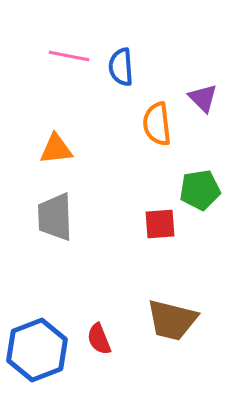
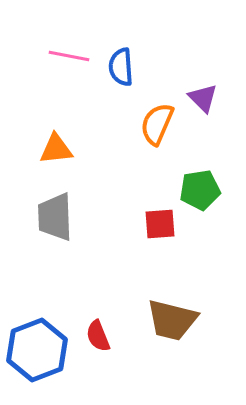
orange semicircle: rotated 30 degrees clockwise
red semicircle: moved 1 px left, 3 px up
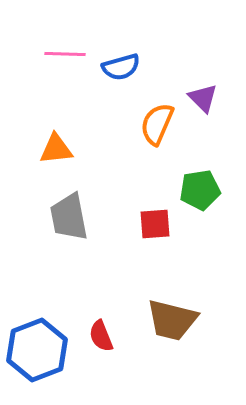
pink line: moved 4 px left, 2 px up; rotated 9 degrees counterclockwise
blue semicircle: rotated 102 degrees counterclockwise
gray trapezoid: moved 14 px right; rotated 9 degrees counterclockwise
red square: moved 5 px left
red semicircle: moved 3 px right
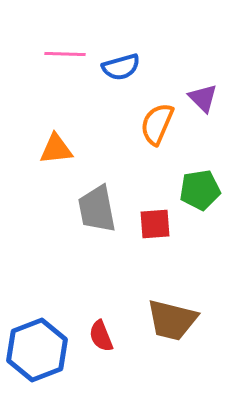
gray trapezoid: moved 28 px right, 8 px up
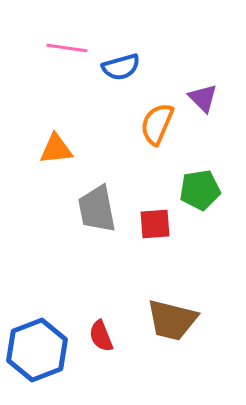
pink line: moved 2 px right, 6 px up; rotated 6 degrees clockwise
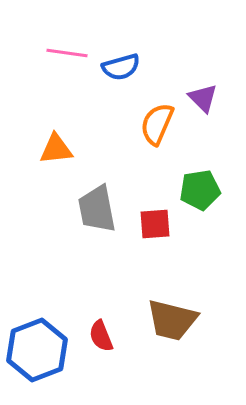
pink line: moved 5 px down
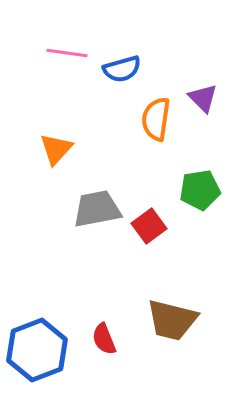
blue semicircle: moved 1 px right, 2 px down
orange semicircle: moved 1 px left, 5 px up; rotated 15 degrees counterclockwise
orange triangle: rotated 42 degrees counterclockwise
gray trapezoid: rotated 90 degrees clockwise
red square: moved 6 px left, 2 px down; rotated 32 degrees counterclockwise
red semicircle: moved 3 px right, 3 px down
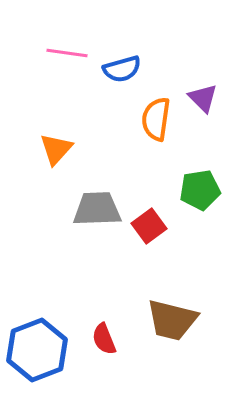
gray trapezoid: rotated 9 degrees clockwise
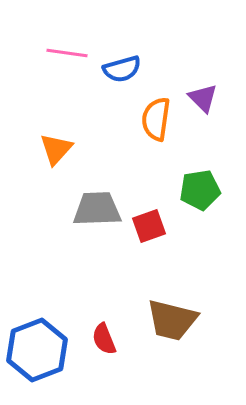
red square: rotated 16 degrees clockwise
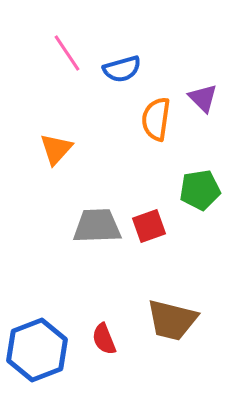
pink line: rotated 48 degrees clockwise
gray trapezoid: moved 17 px down
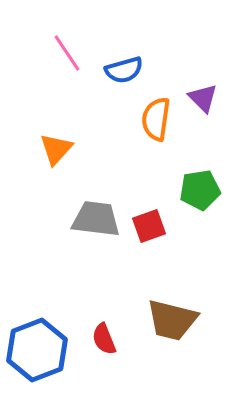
blue semicircle: moved 2 px right, 1 px down
gray trapezoid: moved 1 px left, 7 px up; rotated 9 degrees clockwise
